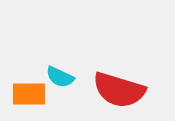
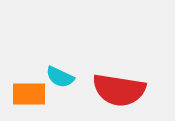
red semicircle: rotated 8 degrees counterclockwise
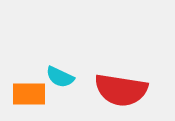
red semicircle: moved 2 px right
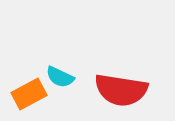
orange rectangle: rotated 28 degrees counterclockwise
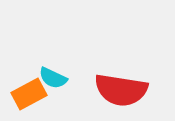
cyan semicircle: moved 7 px left, 1 px down
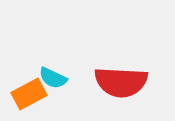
red semicircle: moved 8 px up; rotated 6 degrees counterclockwise
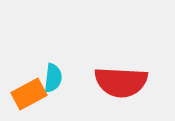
cyan semicircle: rotated 108 degrees counterclockwise
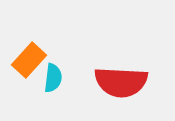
orange rectangle: moved 34 px up; rotated 20 degrees counterclockwise
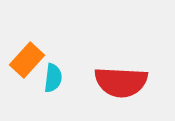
orange rectangle: moved 2 px left
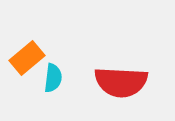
orange rectangle: moved 2 px up; rotated 8 degrees clockwise
